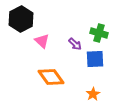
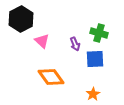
purple arrow: rotated 24 degrees clockwise
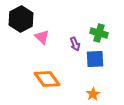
pink triangle: moved 4 px up
orange diamond: moved 4 px left, 2 px down
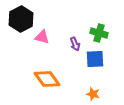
pink triangle: rotated 28 degrees counterclockwise
orange star: rotated 24 degrees counterclockwise
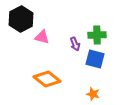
green cross: moved 2 px left, 2 px down; rotated 18 degrees counterclockwise
blue square: rotated 18 degrees clockwise
orange diamond: rotated 16 degrees counterclockwise
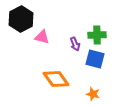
orange diamond: moved 9 px right; rotated 16 degrees clockwise
